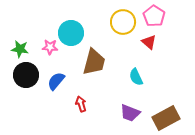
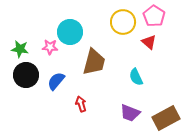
cyan circle: moved 1 px left, 1 px up
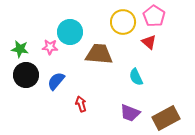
brown trapezoid: moved 5 px right, 8 px up; rotated 100 degrees counterclockwise
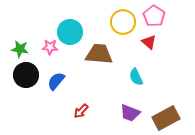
red arrow: moved 7 px down; rotated 119 degrees counterclockwise
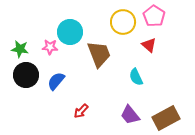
red triangle: moved 3 px down
brown trapezoid: rotated 64 degrees clockwise
purple trapezoid: moved 2 px down; rotated 30 degrees clockwise
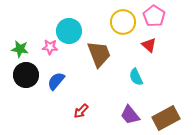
cyan circle: moved 1 px left, 1 px up
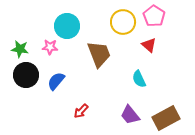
cyan circle: moved 2 px left, 5 px up
cyan semicircle: moved 3 px right, 2 px down
